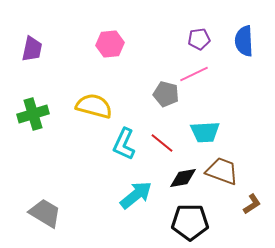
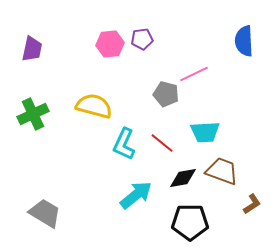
purple pentagon: moved 57 px left
green cross: rotated 8 degrees counterclockwise
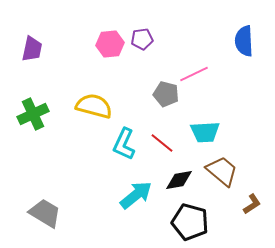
brown trapezoid: rotated 20 degrees clockwise
black diamond: moved 4 px left, 2 px down
black pentagon: rotated 15 degrees clockwise
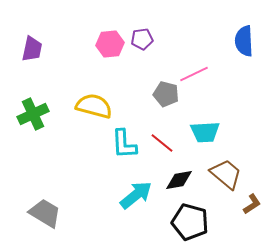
cyan L-shape: rotated 28 degrees counterclockwise
brown trapezoid: moved 4 px right, 3 px down
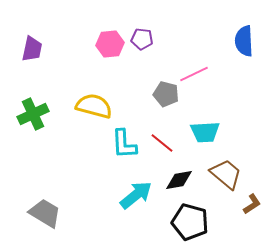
purple pentagon: rotated 15 degrees clockwise
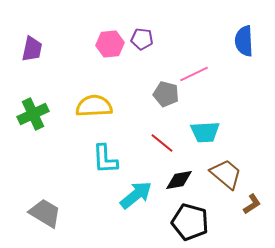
yellow semicircle: rotated 18 degrees counterclockwise
cyan L-shape: moved 19 px left, 15 px down
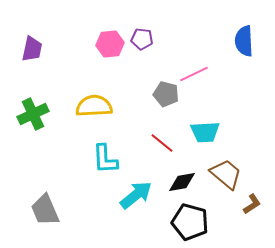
black diamond: moved 3 px right, 2 px down
gray trapezoid: moved 3 px up; rotated 144 degrees counterclockwise
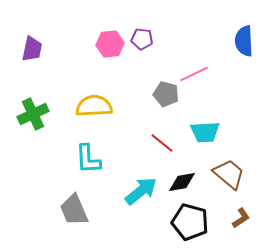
cyan L-shape: moved 17 px left
brown trapezoid: moved 3 px right
cyan arrow: moved 5 px right, 4 px up
brown L-shape: moved 11 px left, 14 px down
gray trapezoid: moved 29 px right
